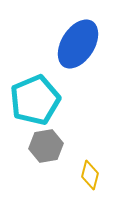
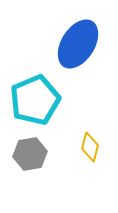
gray hexagon: moved 16 px left, 8 px down
yellow diamond: moved 28 px up
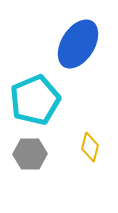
gray hexagon: rotated 8 degrees clockwise
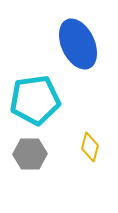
blue ellipse: rotated 57 degrees counterclockwise
cyan pentagon: rotated 15 degrees clockwise
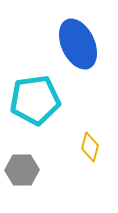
gray hexagon: moved 8 px left, 16 px down
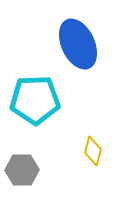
cyan pentagon: rotated 6 degrees clockwise
yellow diamond: moved 3 px right, 4 px down
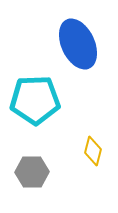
gray hexagon: moved 10 px right, 2 px down
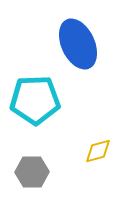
yellow diamond: moved 5 px right; rotated 60 degrees clockwise
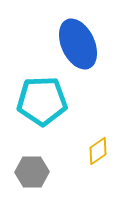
cyan pentagon: moved 7 px right, 1 px down
yellow diamond: rotated 20 degrees counterclockwise
